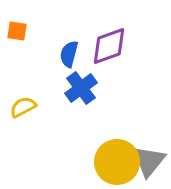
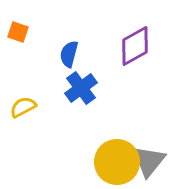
orange square: moved 1 px right, 1 px down; rotated 10 degrees clockwise
purple diamond: moved 26 px right; rotated 9 degrees counterclockwise
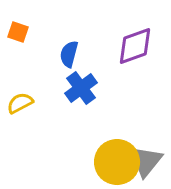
purple diamond: rotated 9 degrees clockwise
yellow semicircle: moved 3 px left, 4 px up
gray triangle: moved 3 px left
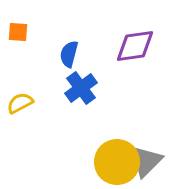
orange square: rotated 15 degrees counterclockwise
purple diamond: rotated 12 degrees clockwise
gray triangle: rotated 6 degrees clockwise
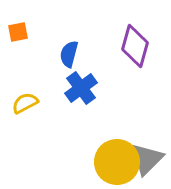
orange square: rotated 15 degrees counterclockwise
purple diamond: rotated 66 degrees counterclockwise
yellow semicircle: moved 5 px right
gray triangle: moved 1 px right, 2 px up
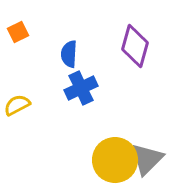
orange square: rotated 15 degrees counterclockwise
blue semicircle: rotated 12 degrees counterclockwise
blue cross: rotated 12 degrees clockwise
yellow semicircle: moved 8 px left, 2 px down
yellow circle: moved 2 px left, 2 px up
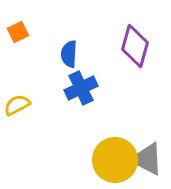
gray triangle: rotated 48 degrees counterclockwise
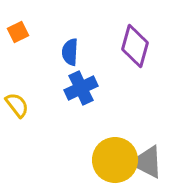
blue semicircle: moved 1 px right, 2 px up
yellow semicircle: rotated 80 degrees clockwise
gray triangle: moved 3 px down
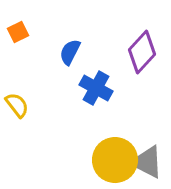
purple diamond: moved 7 px right, 6 px down; rotated 27 degrees clockwise
blue semicircle: rotated 24 degrees clockwise
blue cross: moved 15 px right; rotated 36 degrees counterclockwise
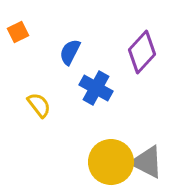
yellow semicircle: moved 22 px right
yellow circle: moved 4 px left, 2 px down
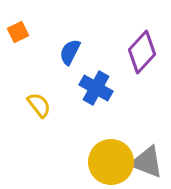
gray triangle: rotated 6 degrees counterclockwise
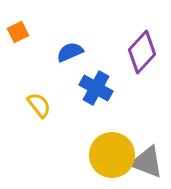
blue semicircle: rotated 40 degrees clockwise
yellow circle: moved 1 px right, 7 px up
